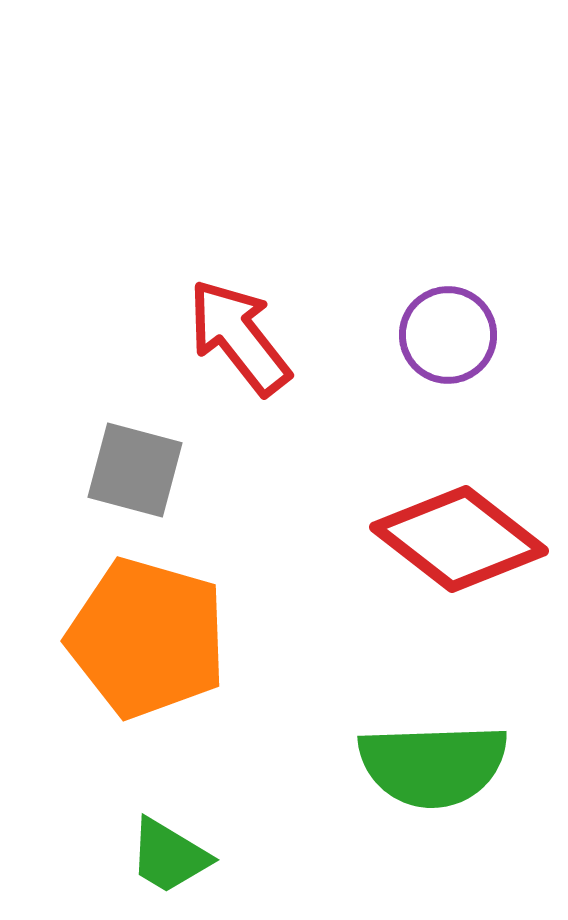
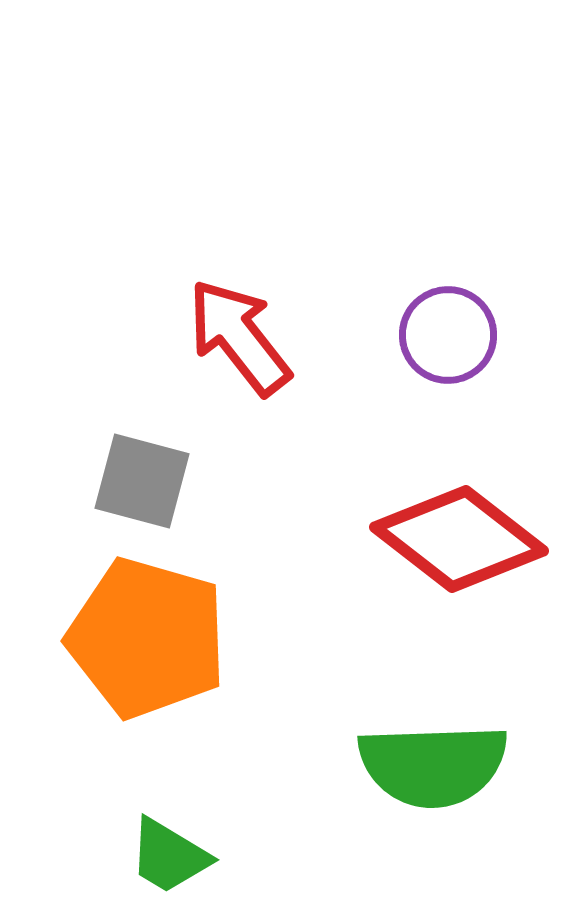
gray square: moved 7 px right, 11 px down
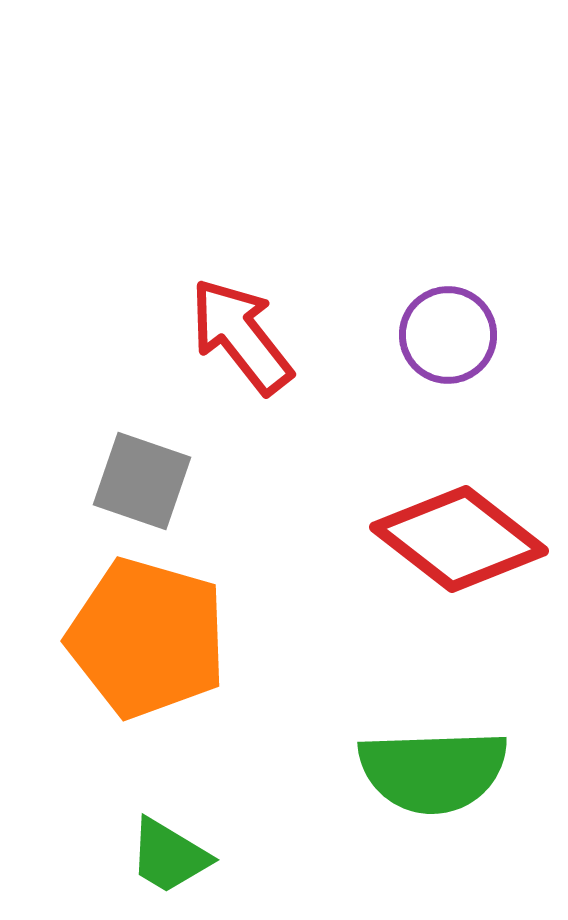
red arrow: moved 2 px right, 1 px up
gray square: rotated 4 degrees clockwise
green semicircle: moved 6 px down
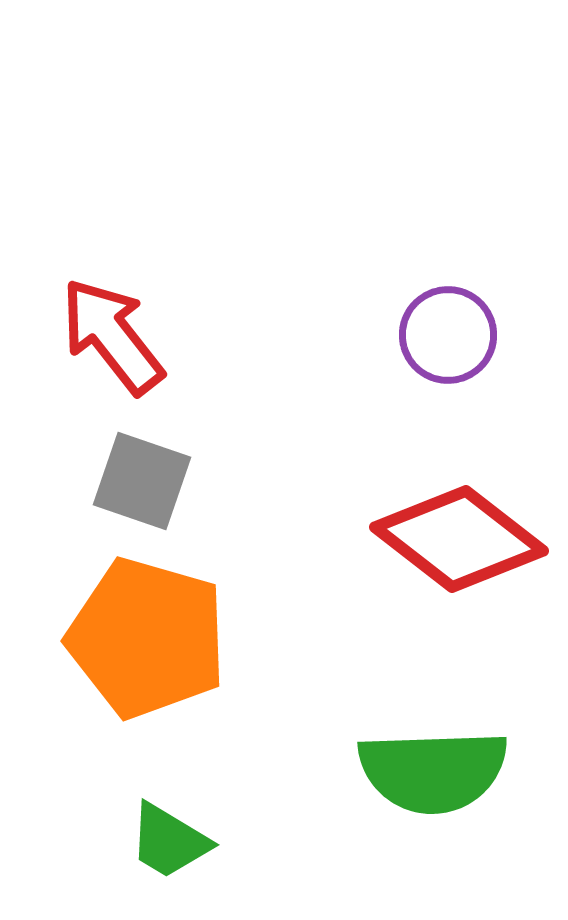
red arrow: moved 129 px left
green trapezoid: moved 15 px up
